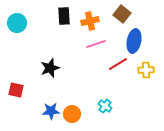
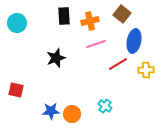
black star: moved 6 px right, 10 px up
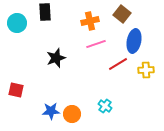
black rectangle: moved 19 px left, 4 px up
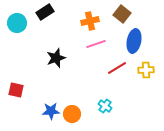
black rectangle: rotated 60 degrees clockwise
red line: moved 1 px left, 4 px down
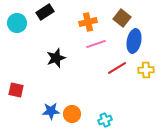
brown square: moved 4 px down
orange cross: moved 2 px left, 1 px down
cyan cross: moved 14 px down; rotated 32 degrees clockwise
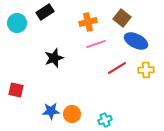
blue ellipse: moved 2 px right; rotated 75 degrees counterclockwise
black star: moved 2 px left
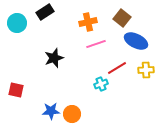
cyan cross: moved 4 px left, 36 px up
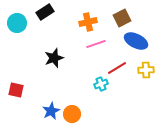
brown square: rotated 24 degrees clockwise
blue star: rotated 24 degrees counterclockwise
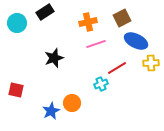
yellow cross: moved 5 px right, 7 px up
orange circle: moved 11 px up
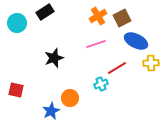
orange cross: moved 10 px right, 6 px up; rotated 18 degrees counterclockwise
orange circle: moved 2 px left, 5 px up
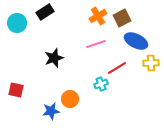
orange circle: moved 1 px down
blue star: rotated 18 degrees clockwise
